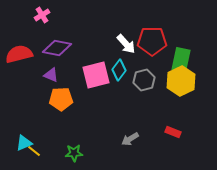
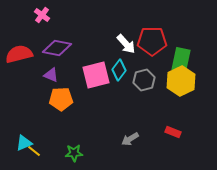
pink cross: rotated 21 degrees counterclockwise
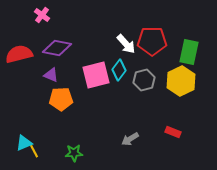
green rectangle: moved 8 px right, 8 px up
yellow line: rotated 24 degrees clockwise
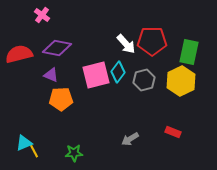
cyan diamond: moved 1 px left, 2 px down
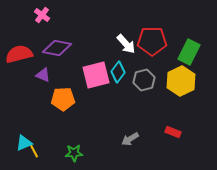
green rectangle: rotated 15 degrees clockwise
purple triangle: moved 8 px left
orange pentagon: moved 2 px right
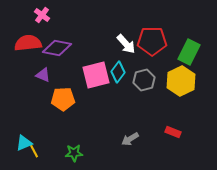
red semicircle: moved 9 px right, 11 px up; rotated 8 degrees clockwise
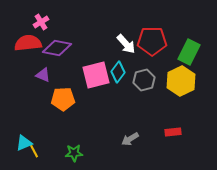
pink cross: moved 1 px left, 7 px down; rotated 21 degrees clockwise
red rectangle: rotated 28 degrees counterclockwise
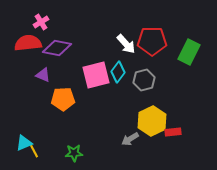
yellow hexagon: moved 29 px left, 40 px down
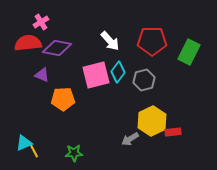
white arrow: moved 16 px left, 3 px up
purple triangle: moved 1 px left
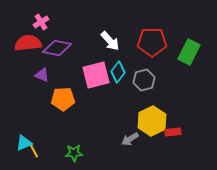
red pentagon: moved 1 px down
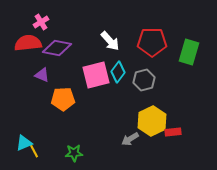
green rectangle: rotated 10 degrees counterclockwise
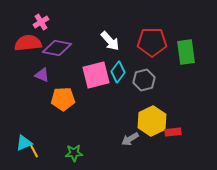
green rectangle: moved 3 px left; rotated 25 degrees counterclockwise
